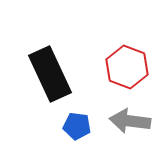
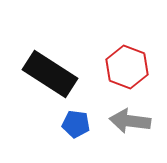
black rectangle: rotated 32 degrees counterclockwise
blue pentagon: moved 1 px left, 2 px up
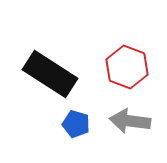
blue pentagon: rotated 8 degrees clockwise
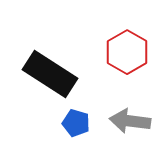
red hexagon: moved 15 px up; rotated 9 degrees clockwise
blue pentagon: moved 1 px up
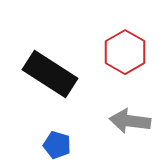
red hexagon: moved 2 px left
blue pentagon: moved 19 px left, 22 px down
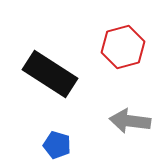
red hexagon: moved 2 px left, 5 px up; rotated 15 degrees clockwise
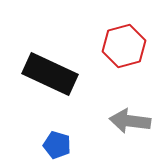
red hexagon: moved 1 px right, 1 px up
black rectangle: rotated 8 degrees counterclockwise
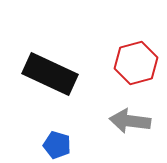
red hexagon: moved 12 px right, 17 px down
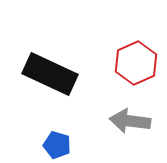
red hexagon: rotated 9 degrees counterclockwise
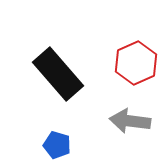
black rectangle: moved 8 px right; rotated 24 degrees clockwise
